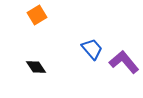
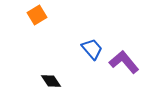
black diamond: moved 15 px right, 14 px down
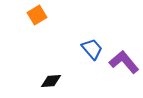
black diamond: rotated 60 degrees counterclockwise
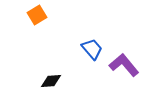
purple L-shape: moved 3 px down
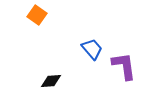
orange square: rotated 24 degrees counterclockwise
purple L-shape: moved 1 px down; rotated 32 degrees clockwise
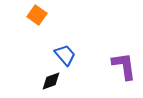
blue trapezoid: moved 27 px left, 6 px down
black diamond: rotated 15 degrees counterclockwise
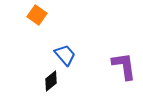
black diamond: rotated 20 degrees counterclockwise
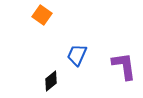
orange square: moved 5 px right
blue trapezoid: moved 12 px right; rotated 115 degrees counterclockwise
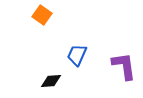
black diamond: rotated 35 degrees clockwise
